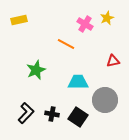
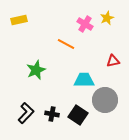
cyan trapezoid: moved 6 px right, 2 px up
black square: moved 2 px up
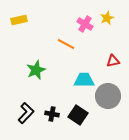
gray circle: moved 3 px right, 4 px up
